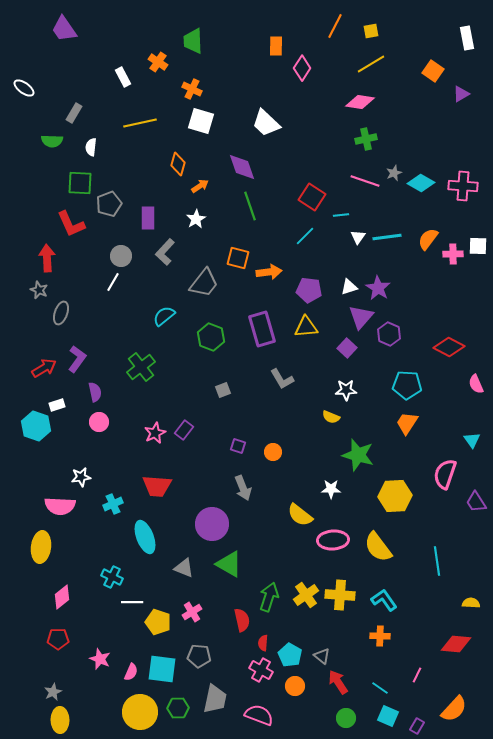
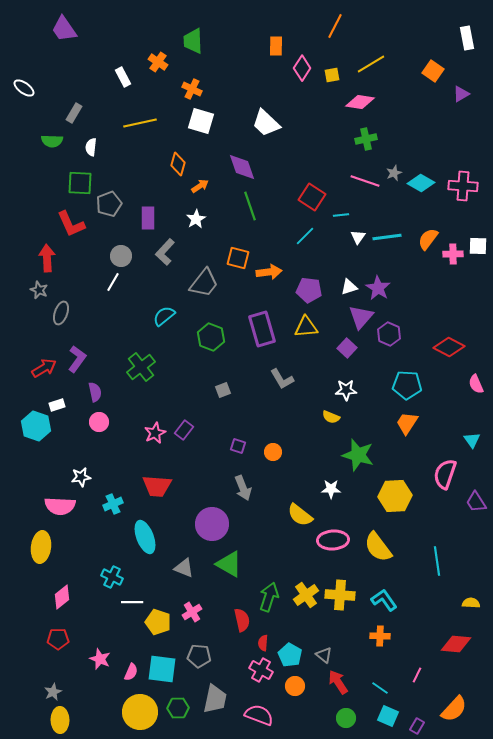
yellow square at (371, 31): moved 39 px left, 44 px down
gray triangle at (322, 656): moved 2 px right, 1 px up
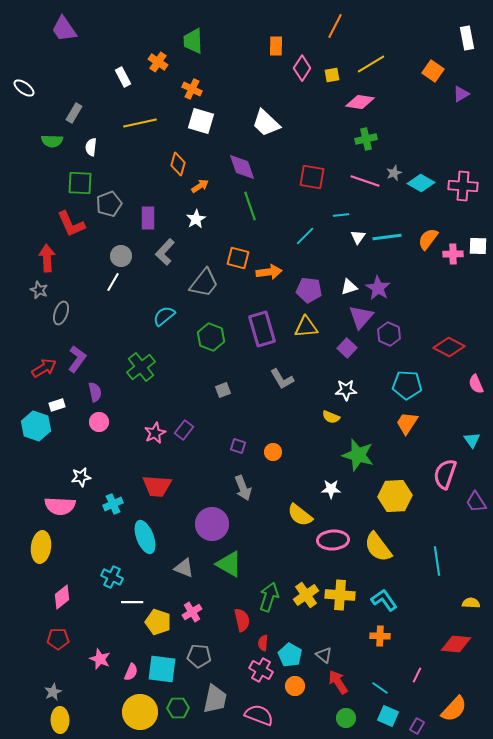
red square at (312, 197): moved 20 px up; rotated 24 degrees counterclockwise
